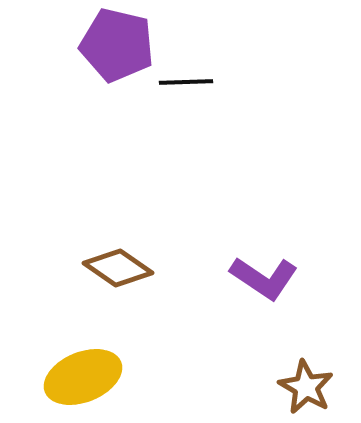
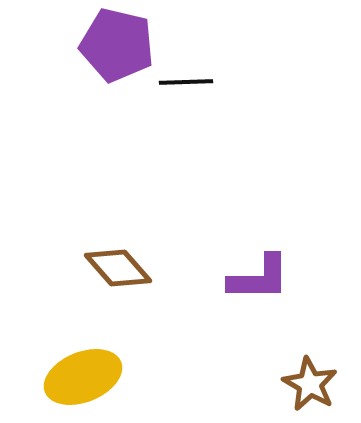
brown diamond: rotated 14 degrees clockwise
purple L-shape: moved 5 px left; rotated 34 degrees counterclockwise
brown star: moved 4 px right, 3 px up
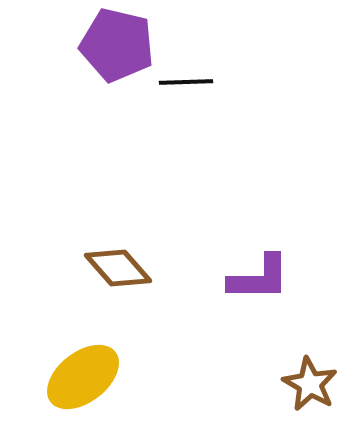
yellow ellipse: rotated 16 degrees counterclockwise
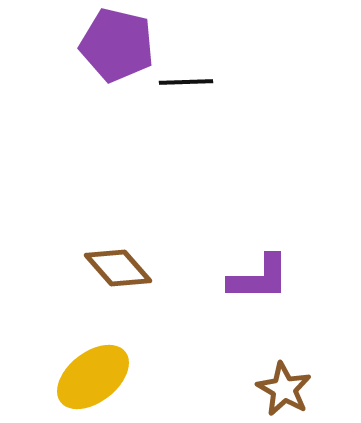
yellow ellipse: moved 10 px right
brown star: moved 26 px left, 5 px down
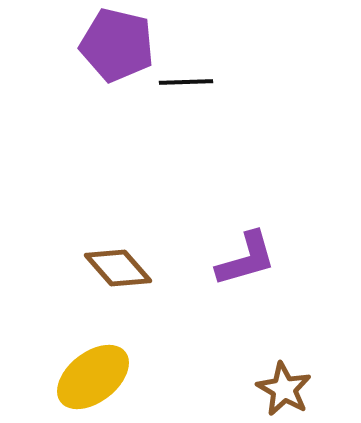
purple L-shape: moved 13 px left, 19 px up; rotated 16 degrees counterclockwise
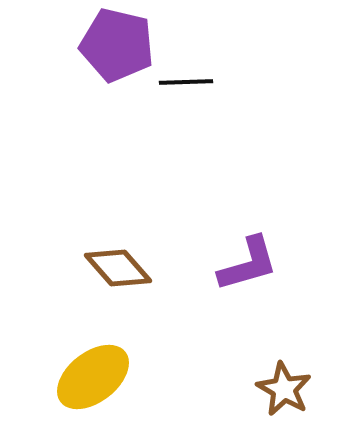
purple L-shape: moved 2 px right, 5 px down
